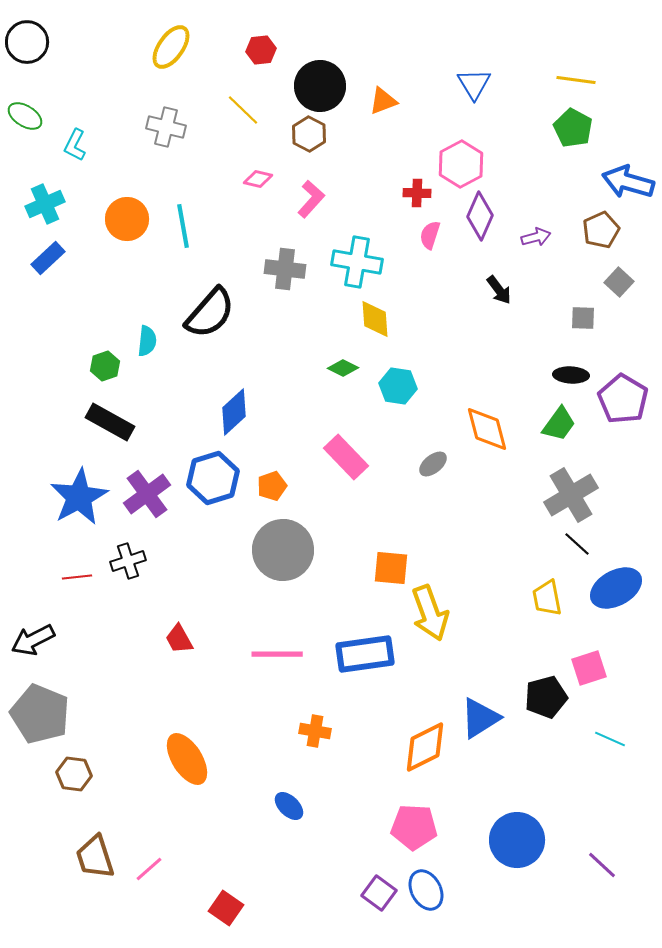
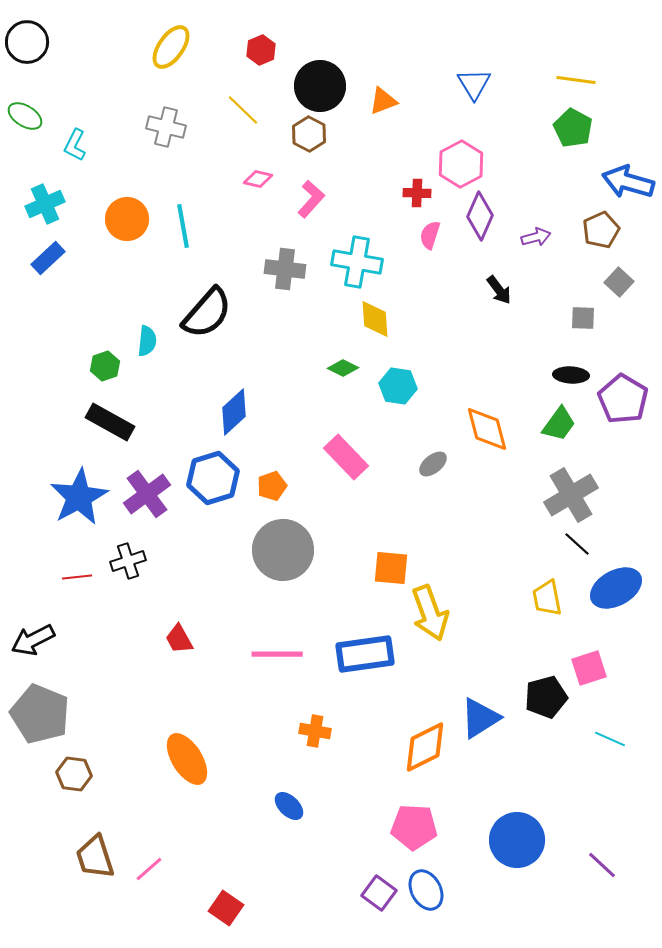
red hexagon at (261, 50): rotated 16 degrees counterclockwise
black semicircle at (210, 313): moved 3 px left
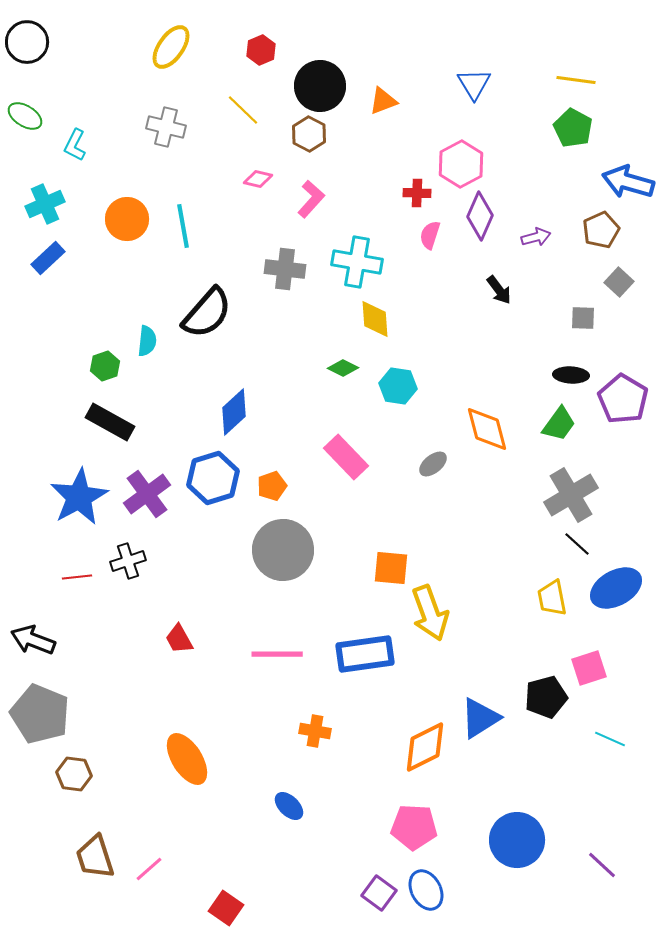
yellow trapezoid at (547, 598): moved 5 px right
black arrow at (33, 640): rotated 48 degrees clockwise
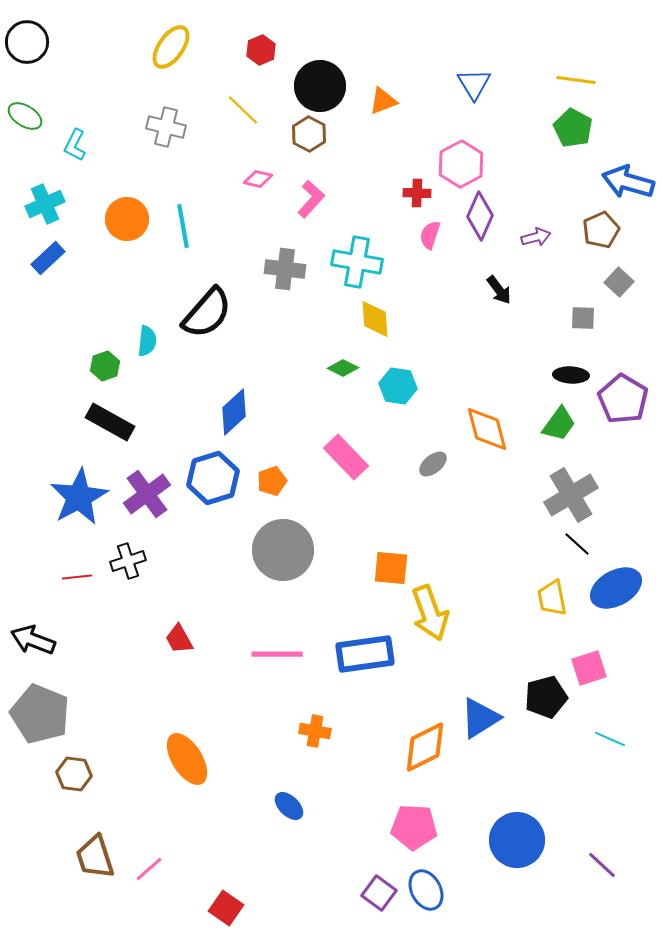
orange pentagon at (272, 486): moved 5 px up
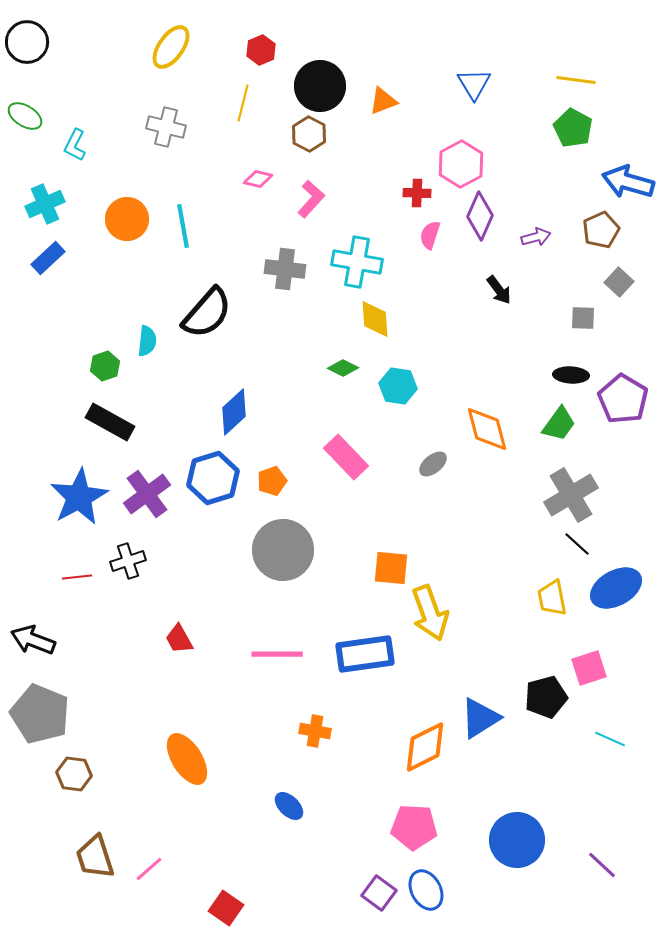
yellow line at (243, 110): moved 7 px up; rotated 60 degrees clockwise
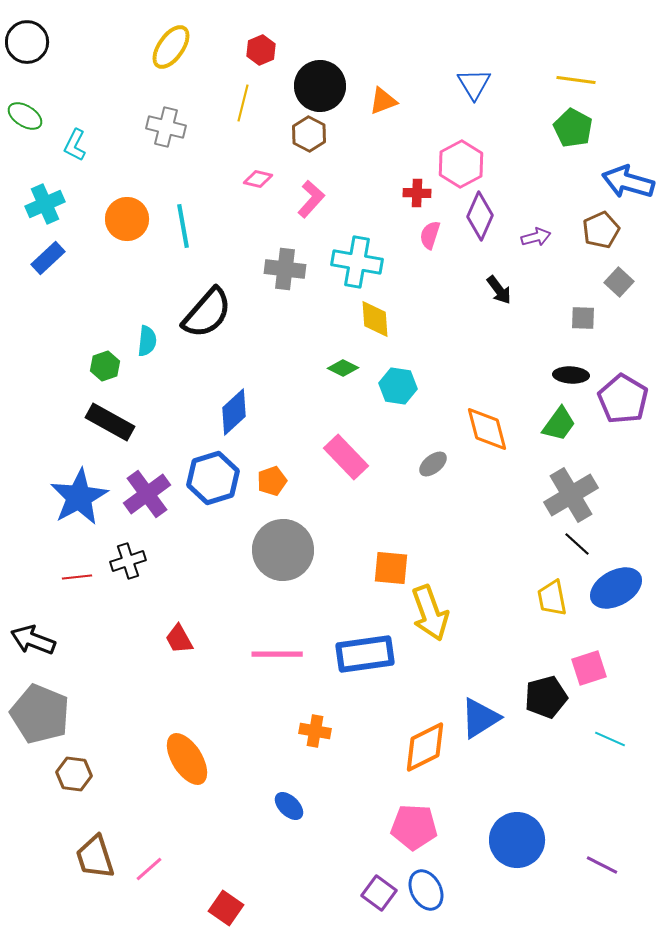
purple line at (602, 865): rotated 16 degrees counterclockwise
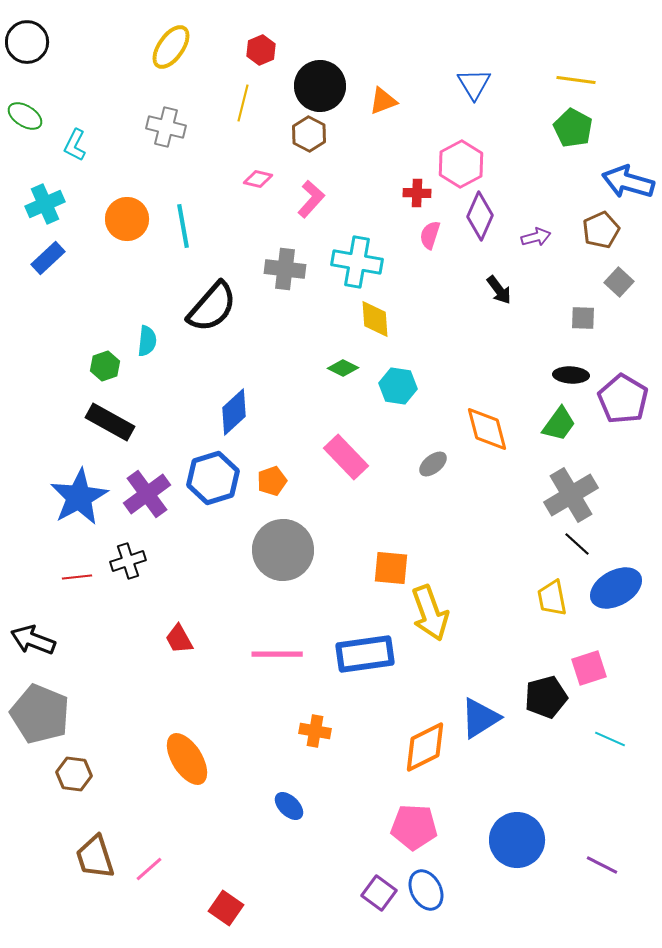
black semicircle at (207, 313): moved 5 px right, 6 px up
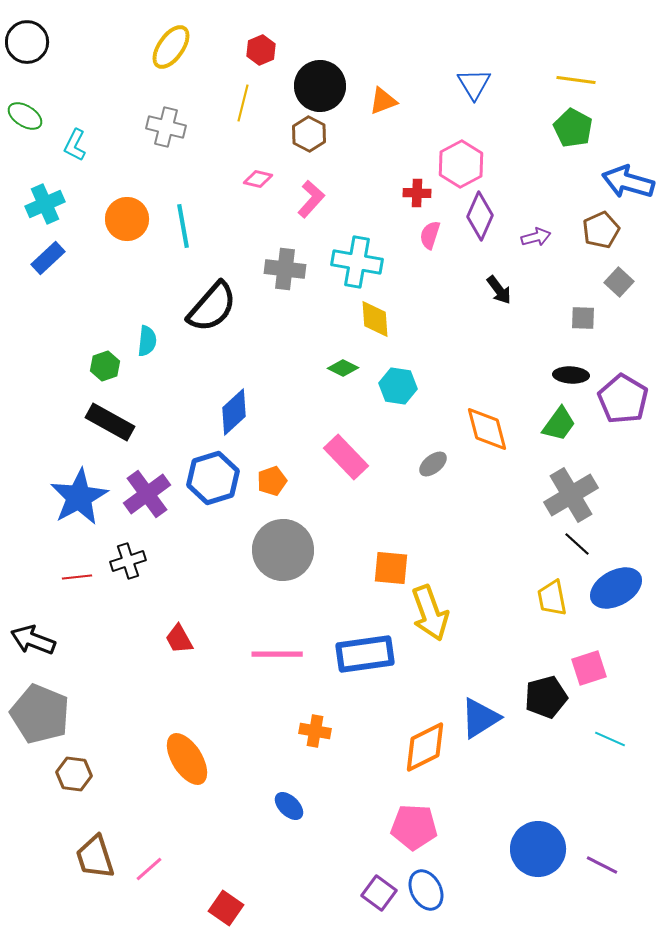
blue circle at (517, 840): moved 21 px right, 9 px down
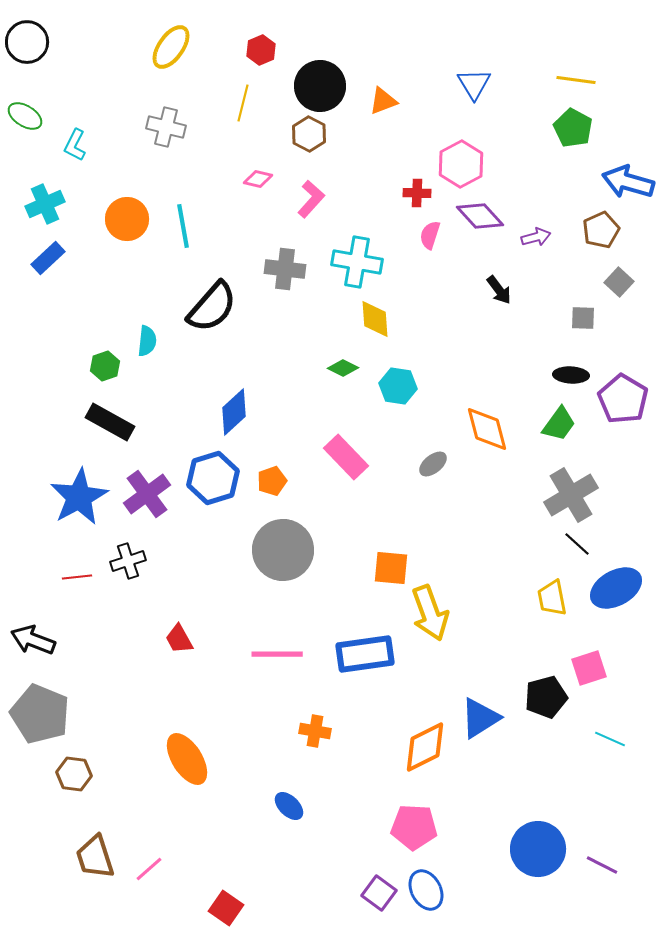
purple diamond at (480, 216): rotated 66 degrees counterclockwise
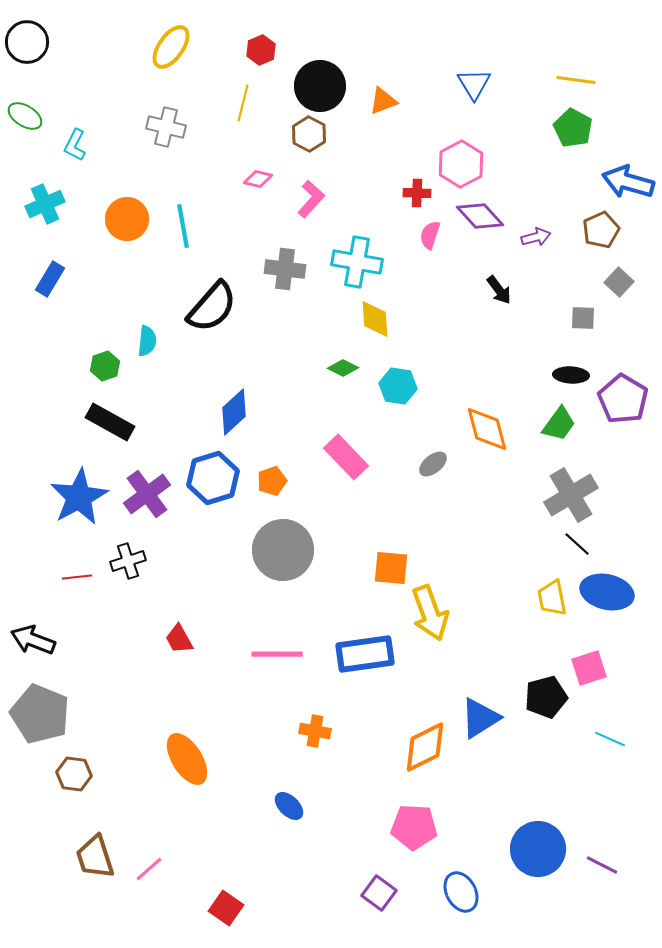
blue rectangle at (48, 258): moved 2 px right, 21 px down; rotated 16 degrees counterclockwise
blue ellipse at (616, 588): moved 9 px left, 4 px down; rotated 42 degrees clockwise
blue ellipse at (426, 890): moved 35 px right, 2 px down
